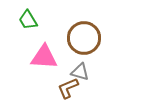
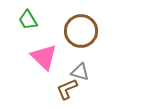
brown circle: moved 3 px left, 7 px up
pink triangle: rotated 40 degrees clockwise
brown L-shape: moved 1 px left, 1 px down
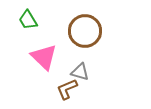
brown circle: moved 4 px right
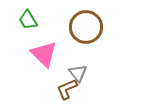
brown circle: moved 1 px right, 4 px up
pink triangle: moved 3 px up
gray triangle: moved 2 px left, 1 px down; rotated 36 degrees clockwise
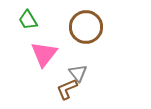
pink triangle: rotated 24 degrees clockwise
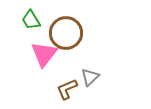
green trapezoid: moved 3 px right
brown circle: moved 20 px left, 6 px down
gray triangle: moved 12 px right, 4 px down; rotated 24 degrees clockwise
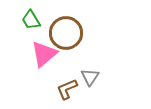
pink triangle: rotated 12 degrees clockwise
gray triangle: rotated 12 degrees counterclockwise
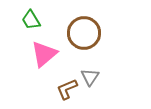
brown circle: moved 18 px right
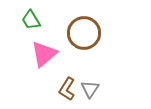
gray triangle: moved 12 px down
brown L-shape: rotated 35 degrees counterclockwise
